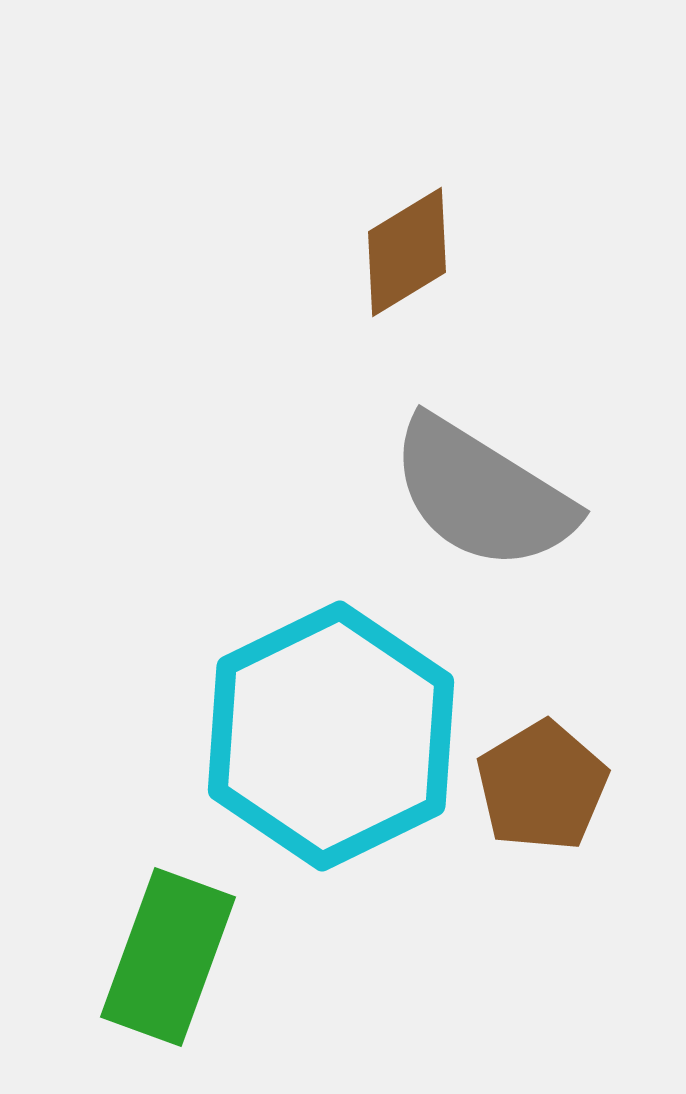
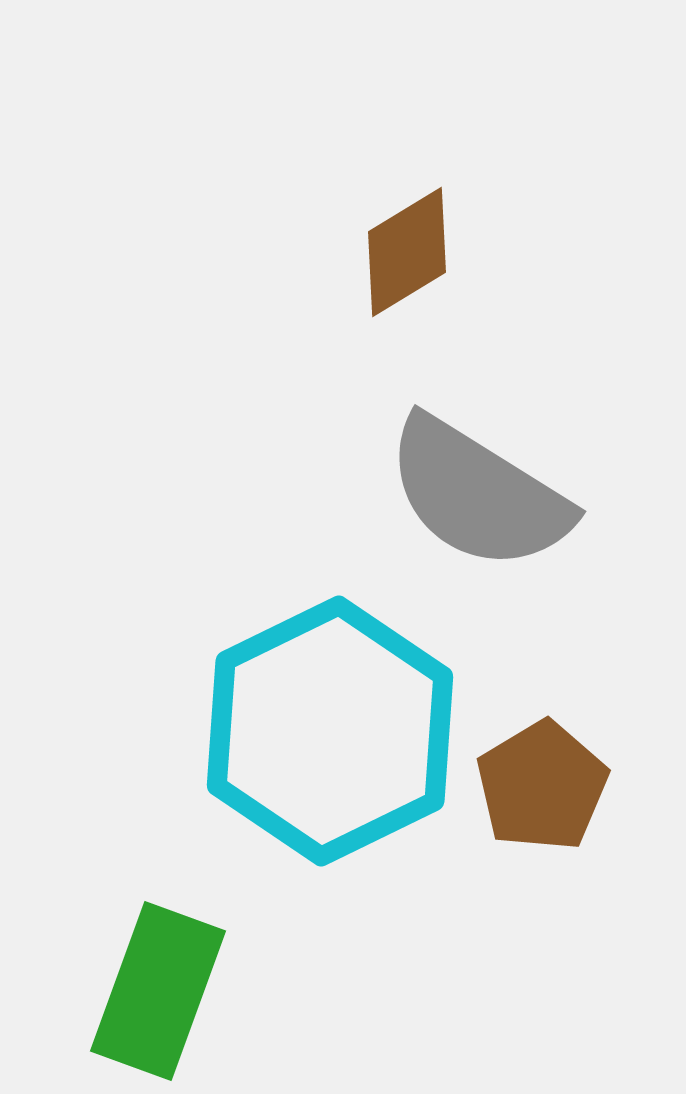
gray semicircle: moved 4 px left
cyan hexagon: moved 1 px left, 5 px up
green rectangle: moved 10 px left, 34 px down
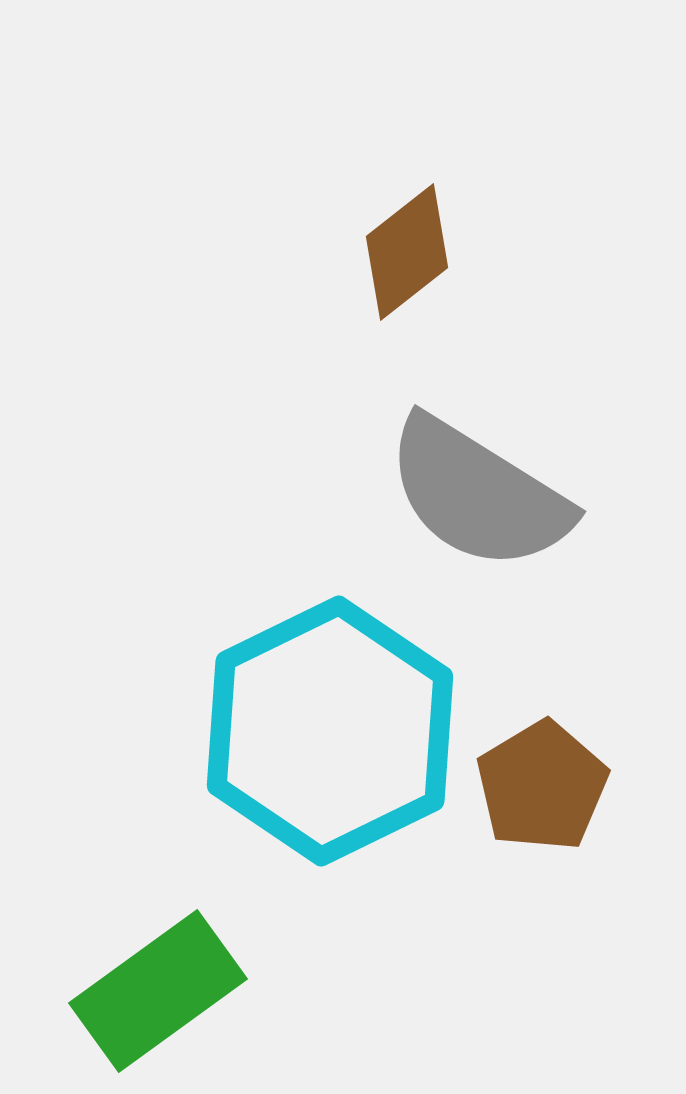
brown diamond: rotated 7 degrees counterclockwise
green rectangle: rotated 34 degrees clockwise
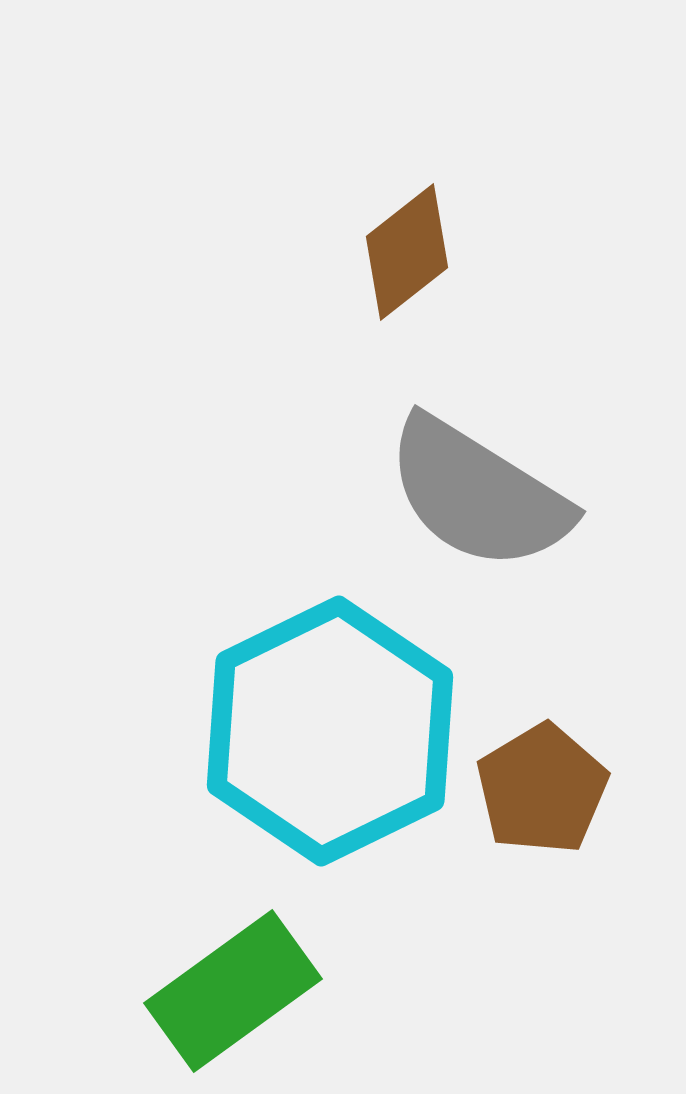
brown pentagon: moved 3 px down
green rectangle: moved 75 px right
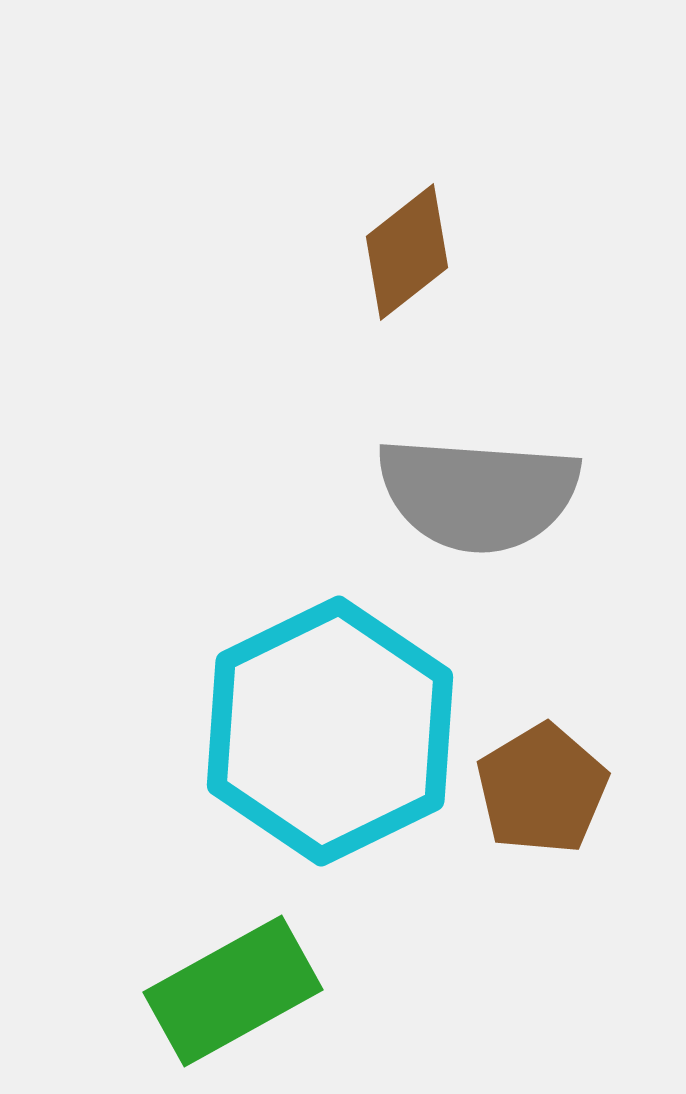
gray semicircle: rotated 28 degrees counterclockwise
green rectangle: rotated 7 degrees clockwise
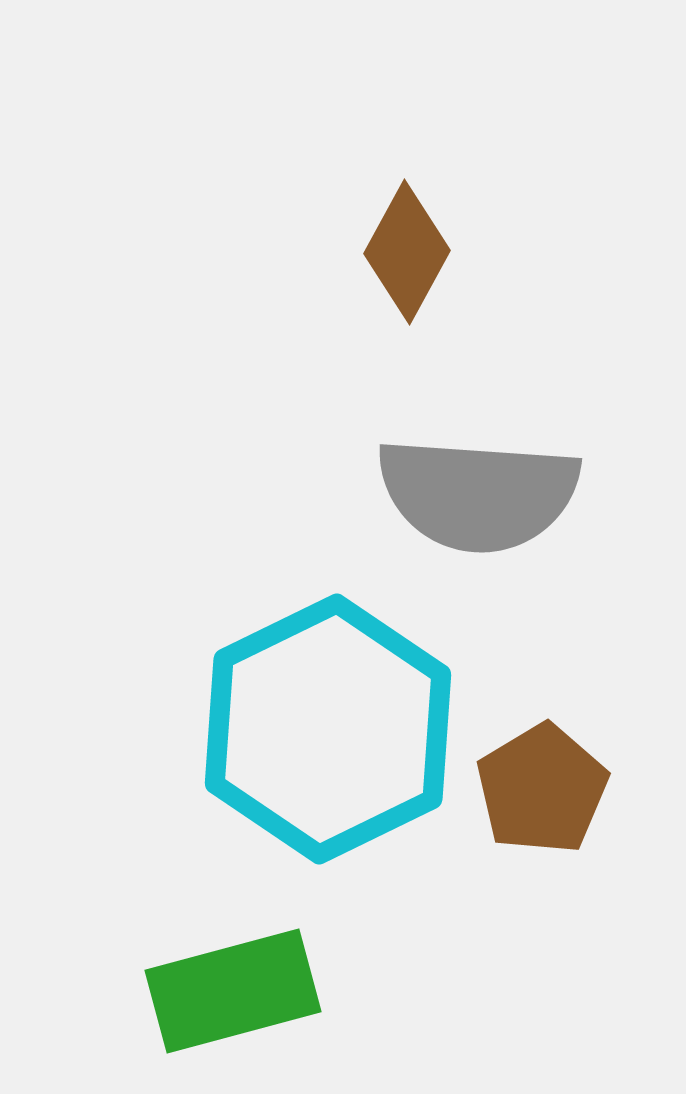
brown diamond: rotated 23 degrees counterclockwise
cyan hexagon: moved 2 px left, 2 px up
green rectangle: rotated 14 degrees clockwise
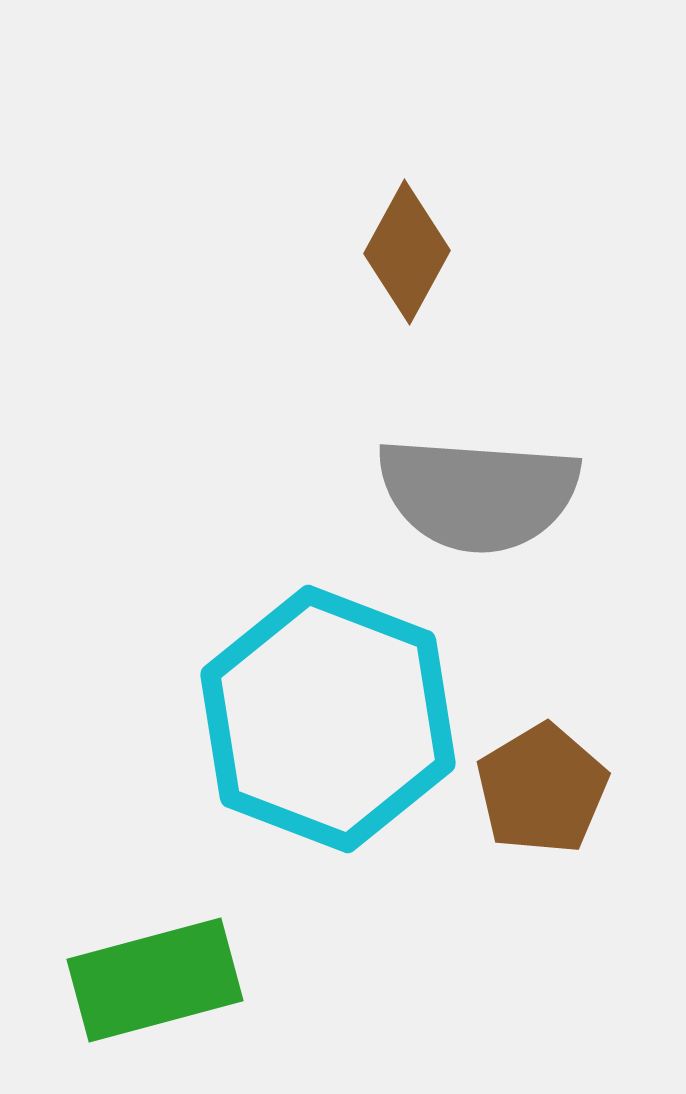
cyan hexagon: moved 10 px up; rotated 13 degrees counterclockwise
green rectangle: moved 78 px left, 11 px up
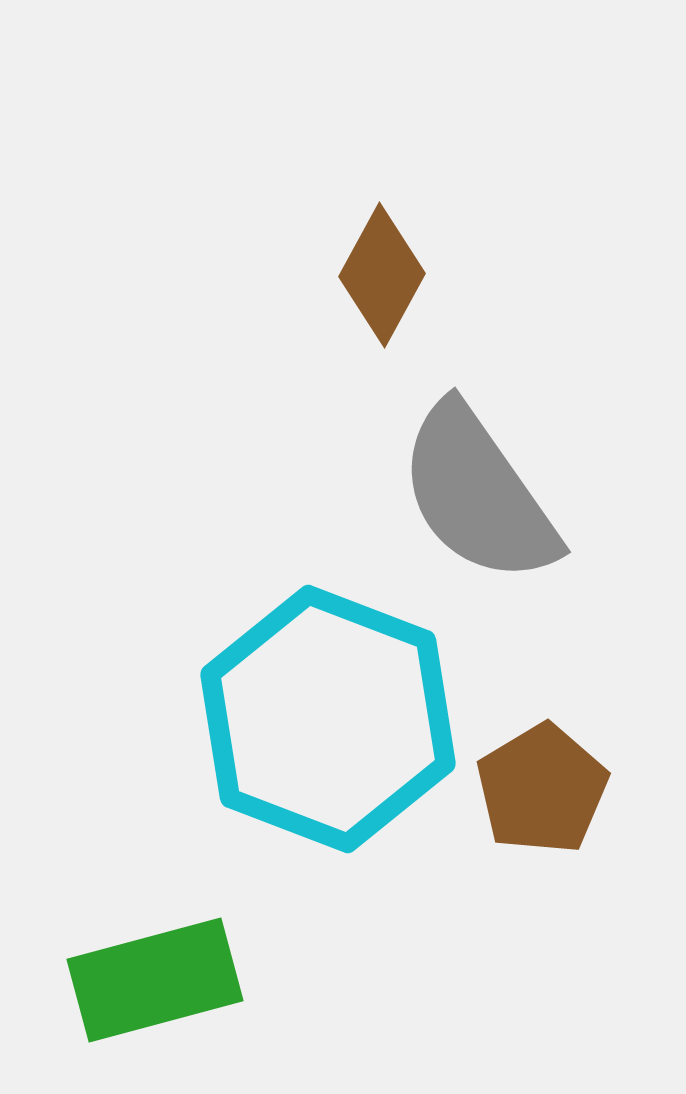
brown diamond: moved 25 px left, 23 px down
gray semicircle: rotated 51 degrees clockwise
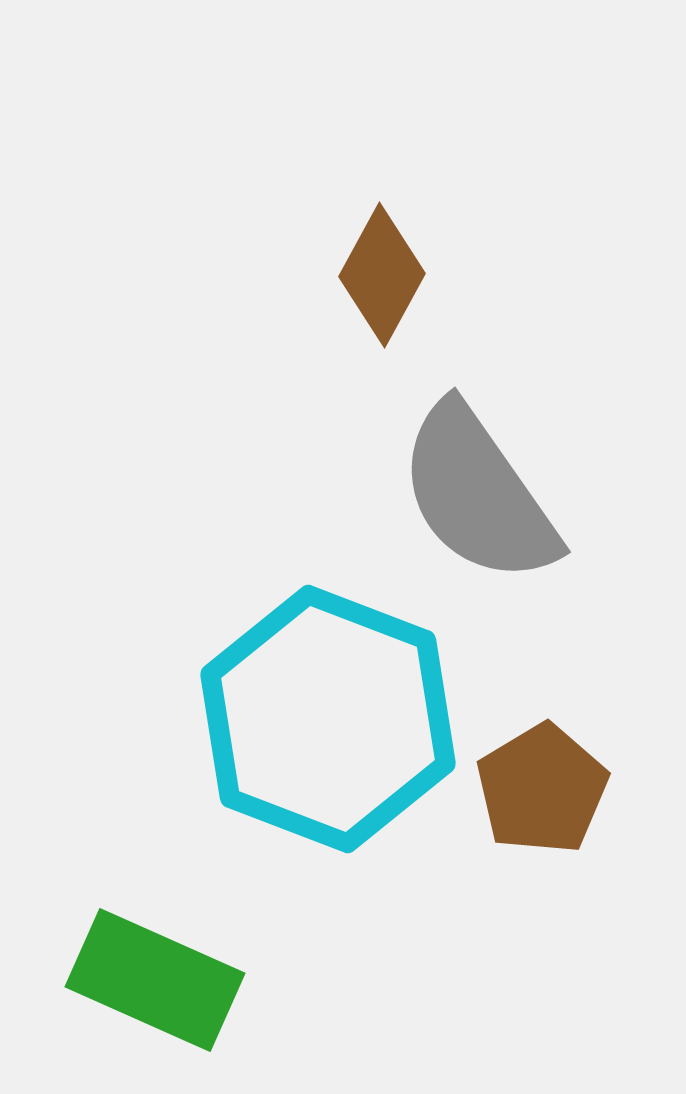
green rectangle: rotated 39 degrees clockwise
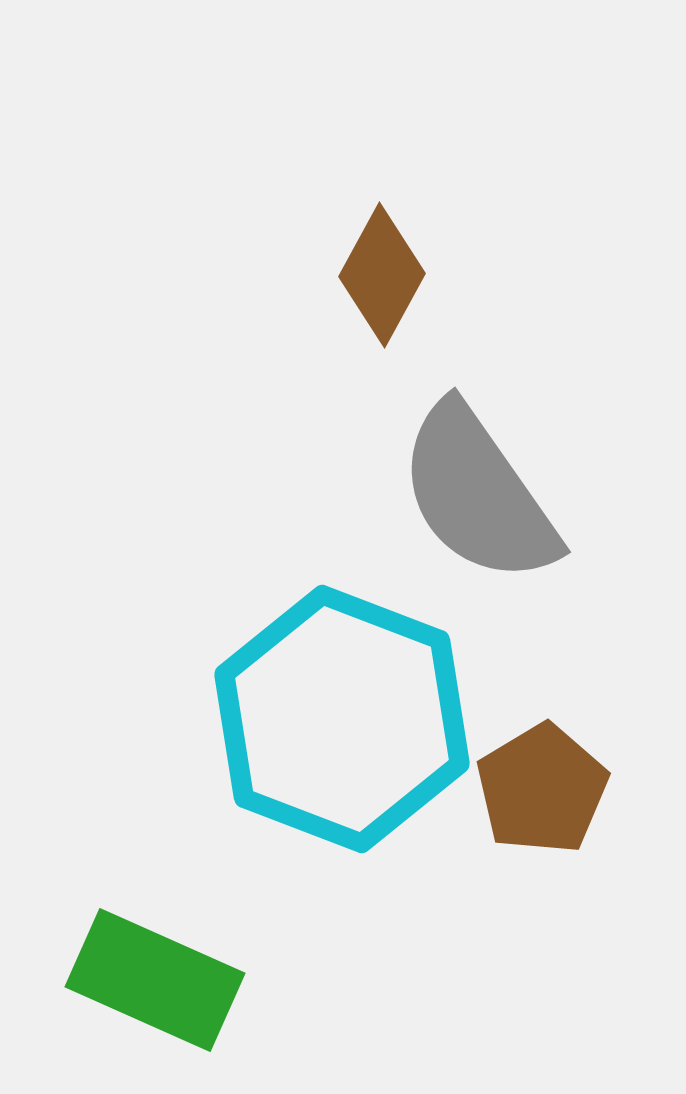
cyan hexagon: moved 14 px right
